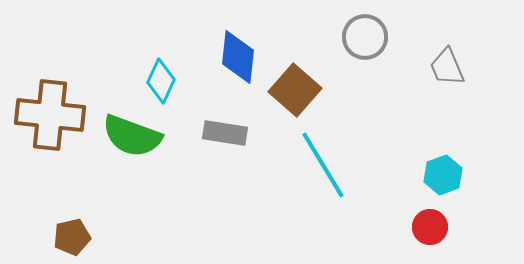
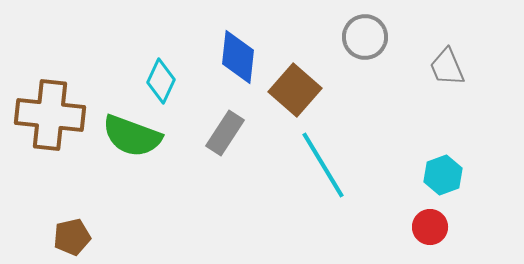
gray rectangle: rotated 66 degrees counterclockwise
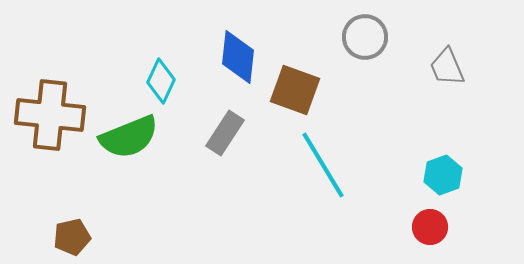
brown square: rotated 21 degrees counterclockwise
green semicircle: moved 3 px left, 1 px down; rotated 42 degrees counterclockwise
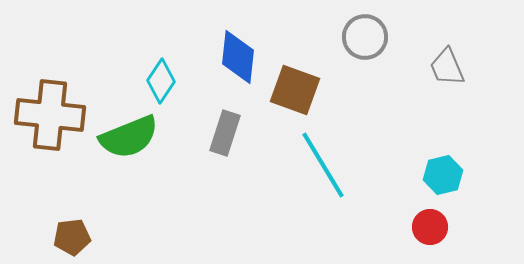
cyan diamond: rotated 9 degrees clockwise
gray rectangle: rotated 15 degrees counterclockwise
cyan hexagon: rotated 6 degrees clockwise
brown pentagon: rotated 6 degrees clockwise
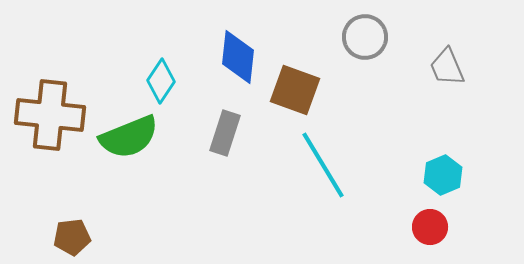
cyan hexagon: rotated 9 degrees counterclockwise
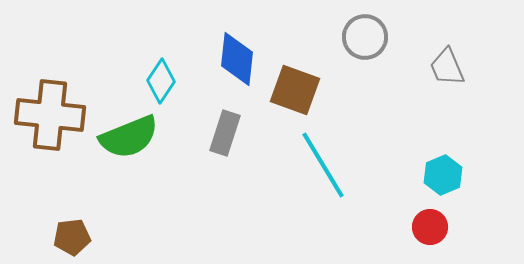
blue diamond: moved 1 px left, 2 px down
